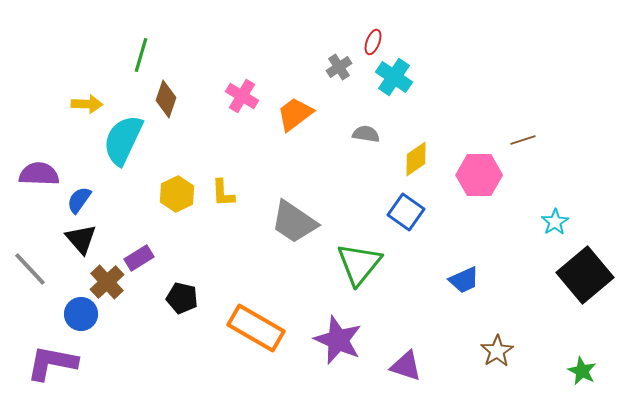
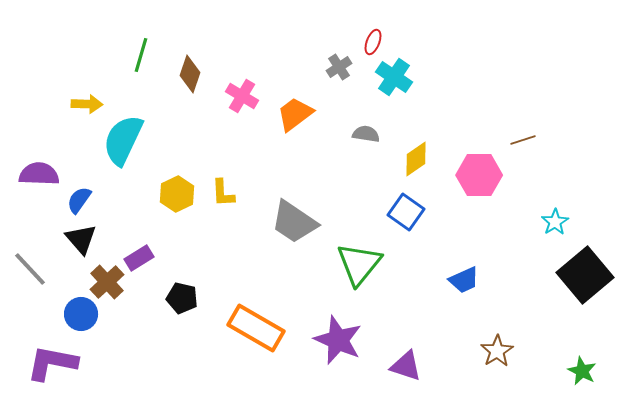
brown diamond: moved 24 px right, 25 px up
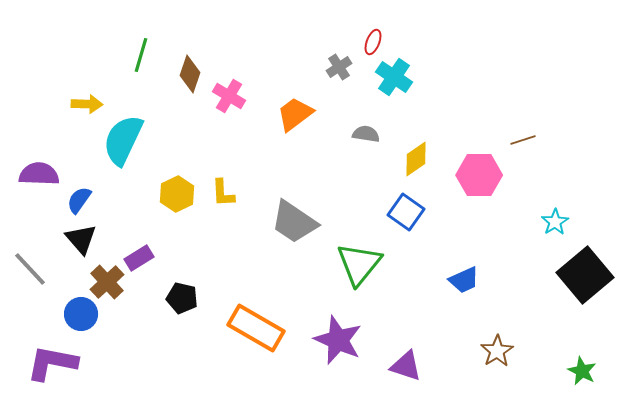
pink cross: moved 13 px left
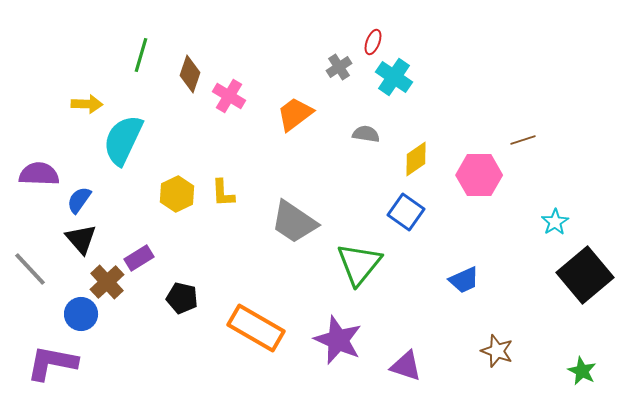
brown star: rotated 20 degrees counterclockwise
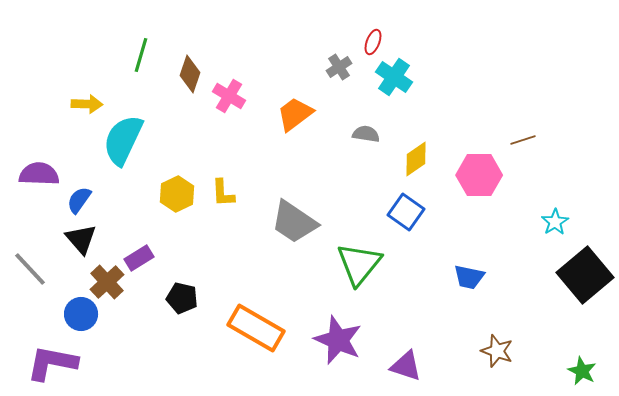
blue trapezoid: moved 5 px right, 3 px up; rotated 36 degrees clockwise
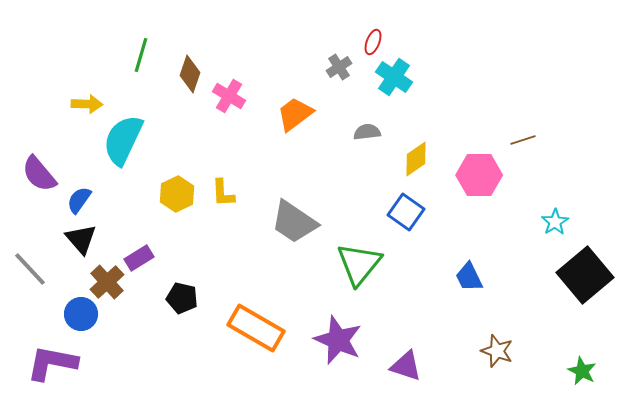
gray semicircle: moved 1 px right, 2 px up; rotated 16 degrees counterclockwise
purple semicircle: rotated 132 degrees counterclockwise
blue trapezoid: rotated 52 degrees clockwise
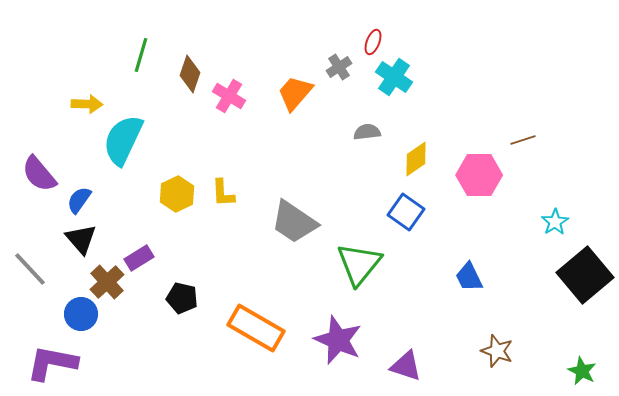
orange trapezoid: moved 21 px up; rotated 12 degrees counterclockwise
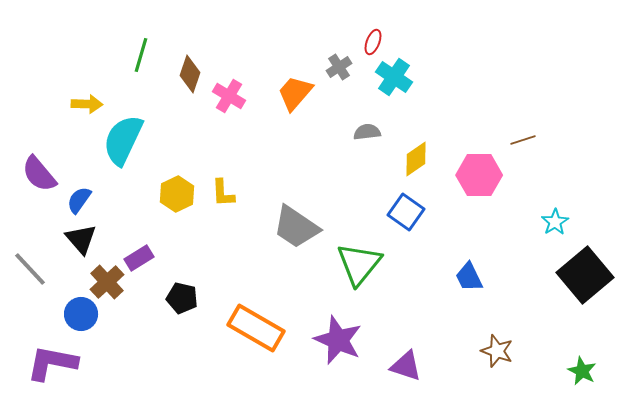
gray trapezoid: moved 2 px right, 5 px down
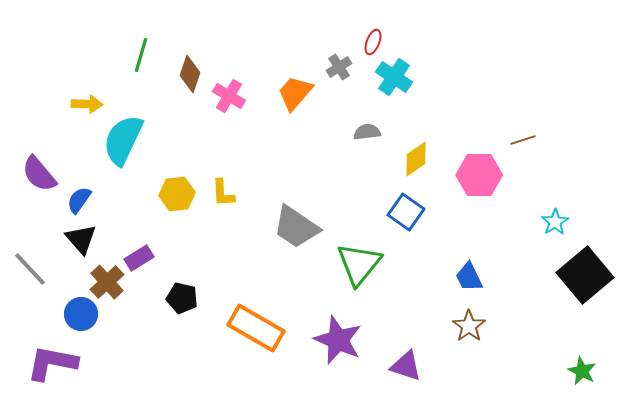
yellow hexagon: rotated 20 degrees clockwise
brown star: moved 28 px left, 25 px up; rotated 16 degrees clockwise
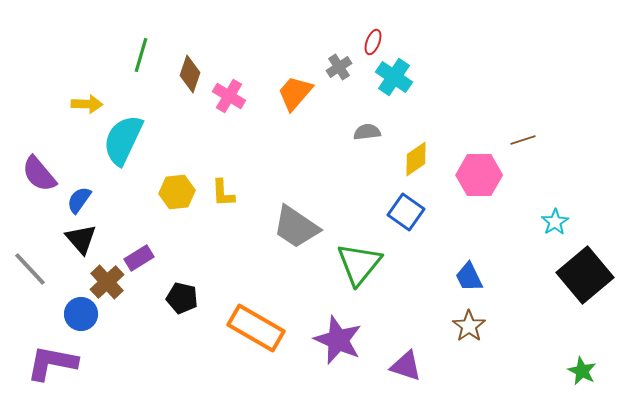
yellow hexagon: moved 2 px up
